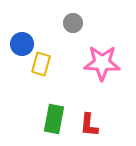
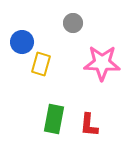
blue circle: moved 2 px up
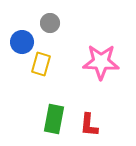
gray circle: moved 23 px left
pink star: moved 1 px left, 1 px up
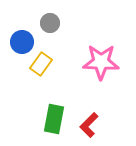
yellow rectangle: rotated 20 degrees clockwise
red L-shape: rotated 40 degrees clockwise
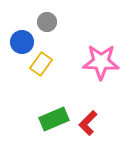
gray circle: moved 3 px left, 1 px up
green rectangle: rotated 56 degrees clockwise
red L-shape: moved 1 px left, 2 px up
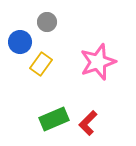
blue circle: moved 2 px left
pink star: moved 3 px left; rotated 21 degrees counterclockwise
